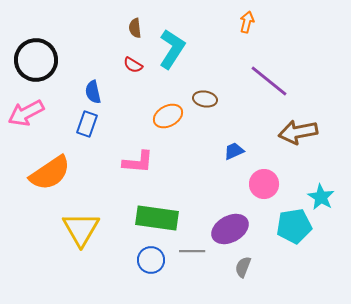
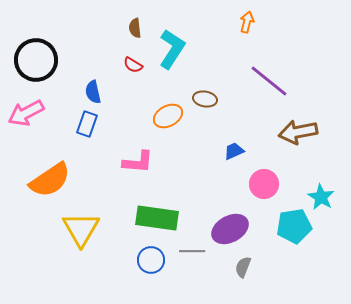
orange semicircle: moved 7 px down
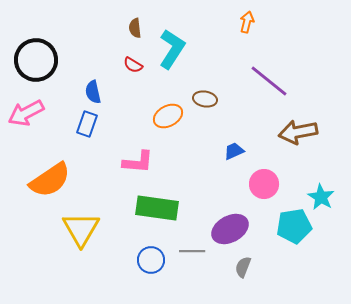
green rectangle: moved 10 px up
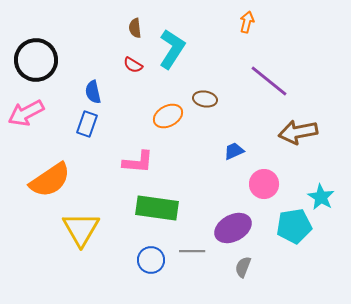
purple ellipse: moved 3 px right, 1 px up
